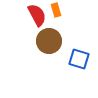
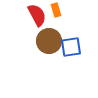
blue square: moved 8 px left, 12 px up; rotated 25 degrees counterclockwise
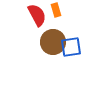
brown circle: moved 4 px right, 1 px down
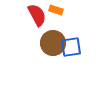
orange rectangle: rotated 56 degrees counterclockwise
brown circle: moved 1 px down
